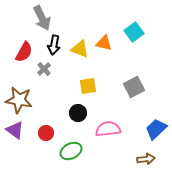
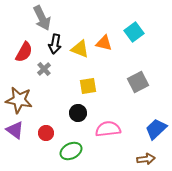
black arrow: moved 1 px right, 1 px up
gray square: moved 4 px right, 5 px up
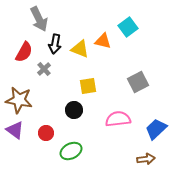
gray arrow: moved 3 px left, 1 px down
cyan square: moved 6 px left, 5 px up
orange triangle: moved 1 px left, 2 px up
black circle: moved 4 px left, 3 px up
pink semicircle: moved 10 px right, 10 px up
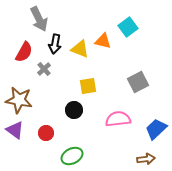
green ellipse: moved 1 px right, 5 px down
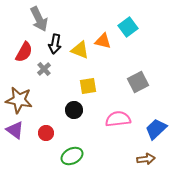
yellow triangle: moved 1 px down
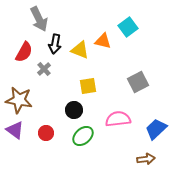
green ellipse: moved 11 px right, 20 px up; rotated 15 degrees counterclockwise
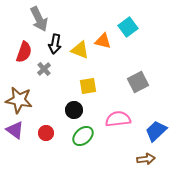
red semicircle: rotated 10 degrees counterclockwise
blue trapezoid: moved 2 px down
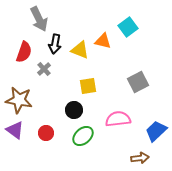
brown arrow: moved 6 px left, 1 px up
